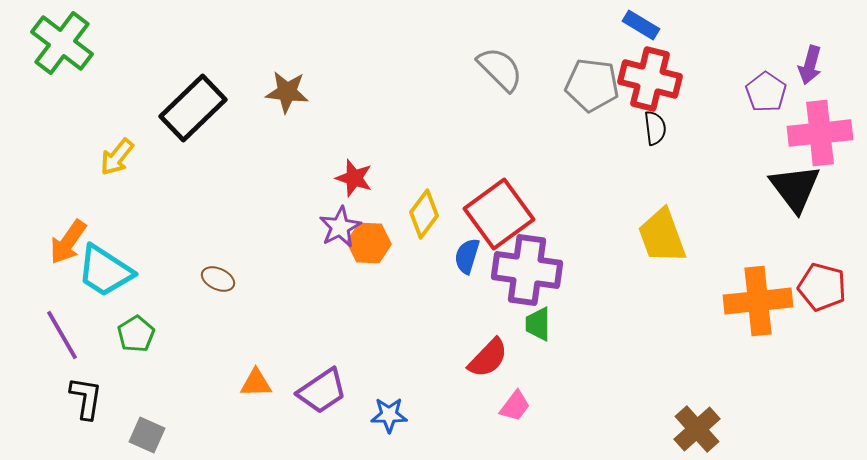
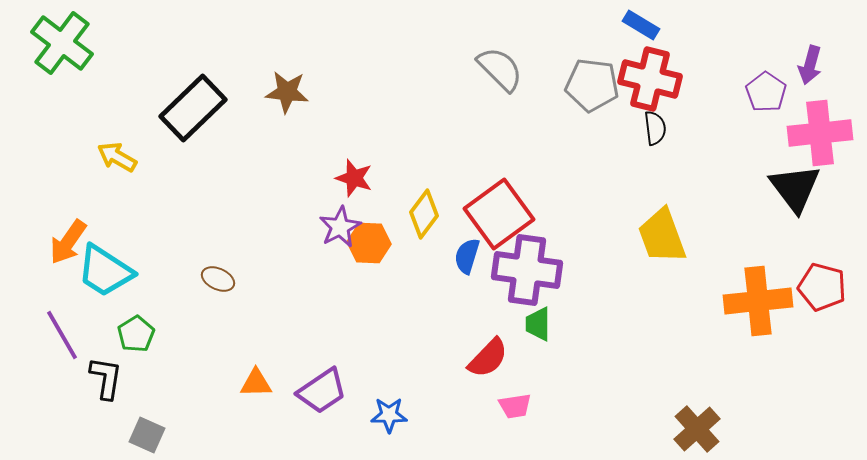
yellow arrow: rotated 81 degrees clockwise
black L-shape: moved 20 px right, 20 px up
pink trapezoid: rotated 44 degrees clockwise
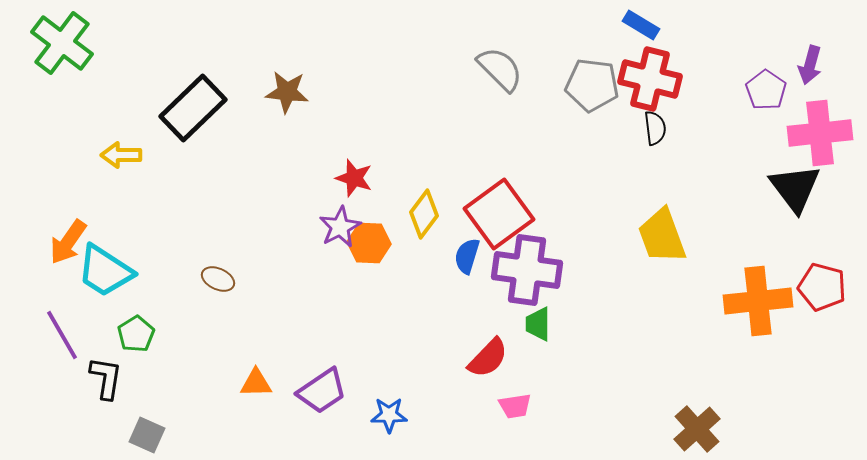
purple pentagon: moved 2 px up
yellow arrow: moved 4 px right, 2 px up; rotated 30 degrees counterclockwise
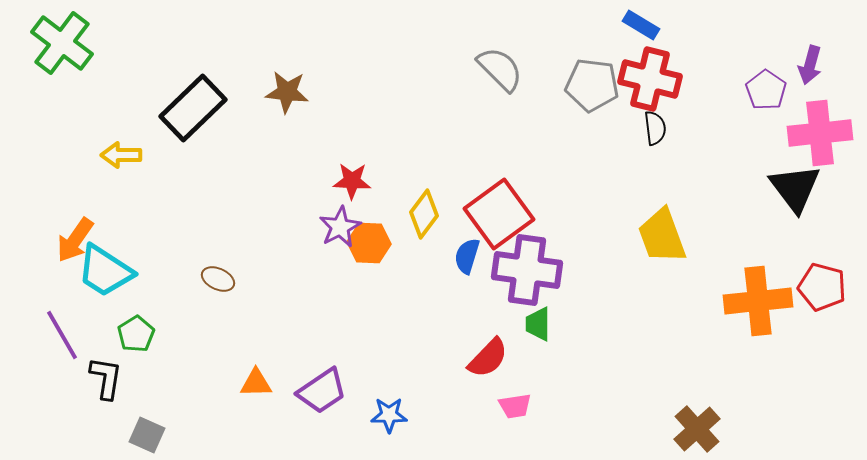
red star: moved 2 px left, 3 px down; rotated 15 degrees counterclockwise
orange arrow: moved 7 px right, 2 px up
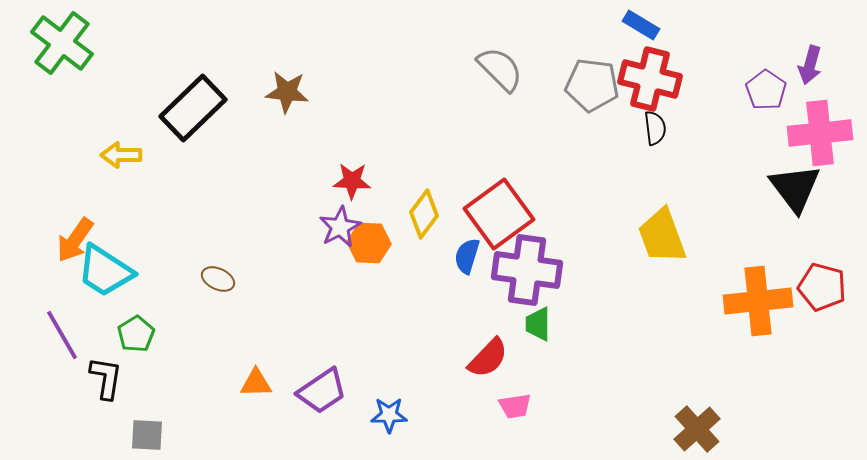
gray square: rotated 21 degrees counterclockwise
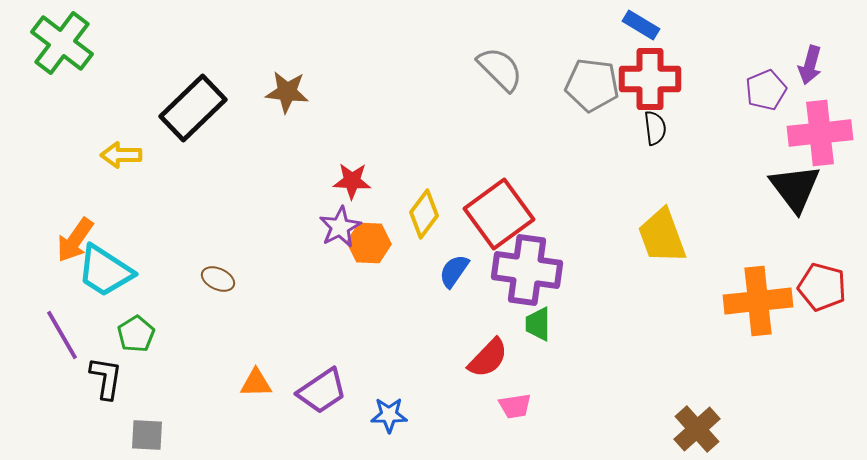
red cross: rotated 14 degrees counterclockwise
purple pentagon: rotated 15 degrees clockwise
blue semicircle: moved 13 px left, 15 px down; rotated 18 degrees clockwise
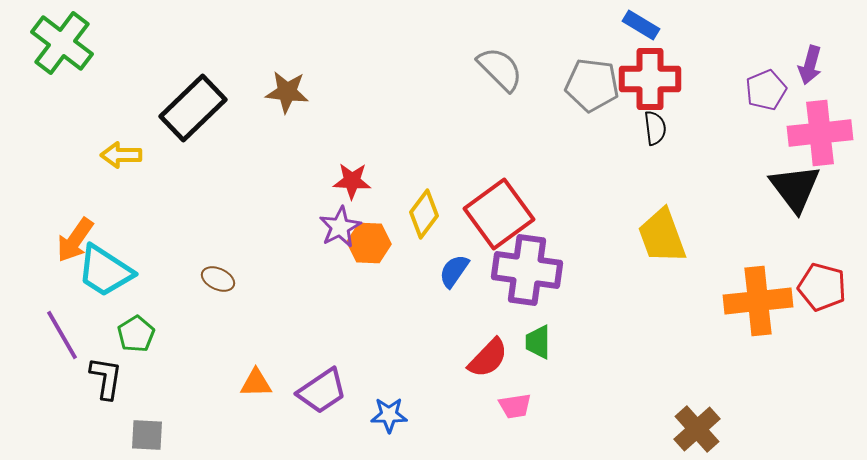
green trapezoid: moved 18 px down
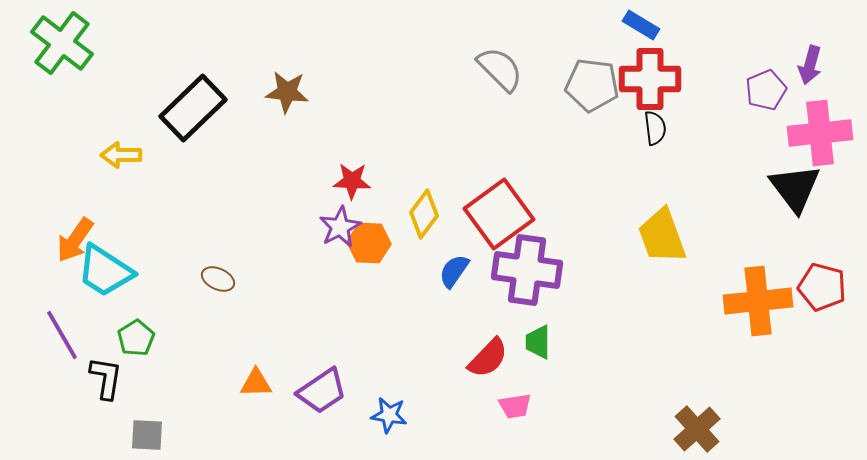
green pentagon: moved 4 px down
blue star: rotated 9 degrees clockwise
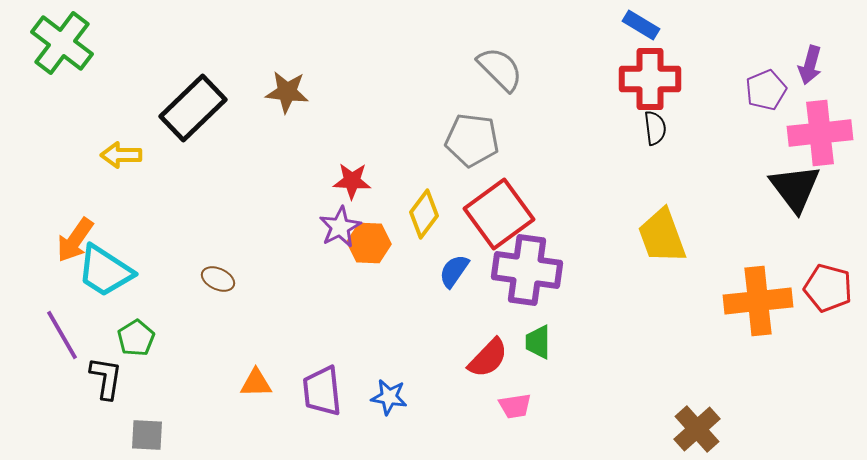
gray pentagon: moved 120 px left, 55 px down
red pentagon: moved 6 px right, 1 px down
purple trapezoid: rotated 118 degrees clockwise
blue star: moved 18 px up
